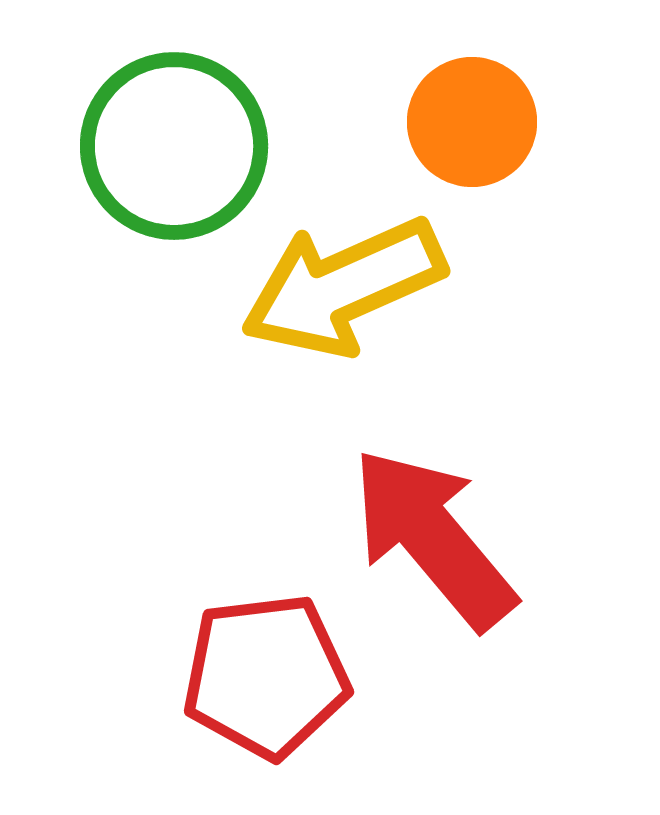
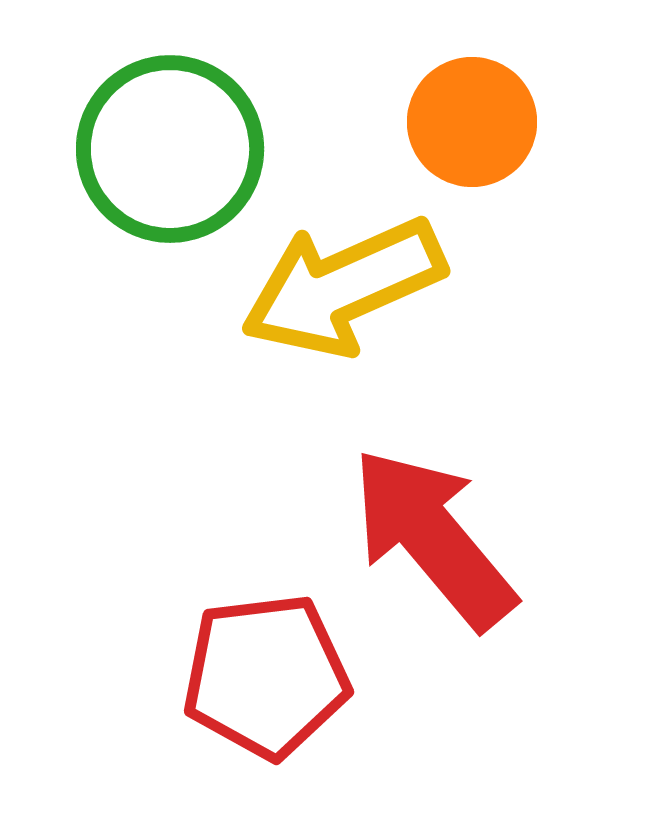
green circle: moved 4 px left, 3 px down
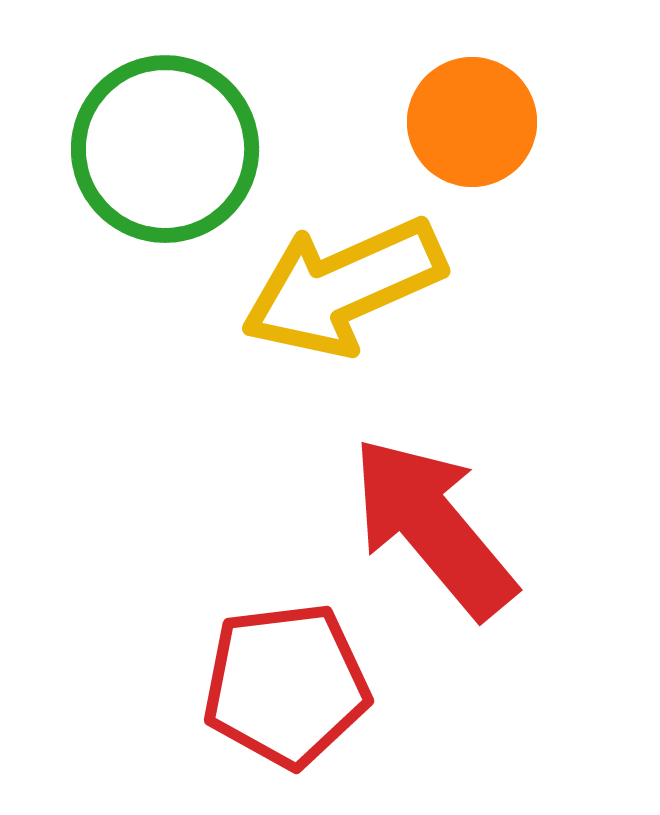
green circle: moved 5 px left
red arrow: moved 11 px up
red pentagon: moved 20 px right, 9 px down
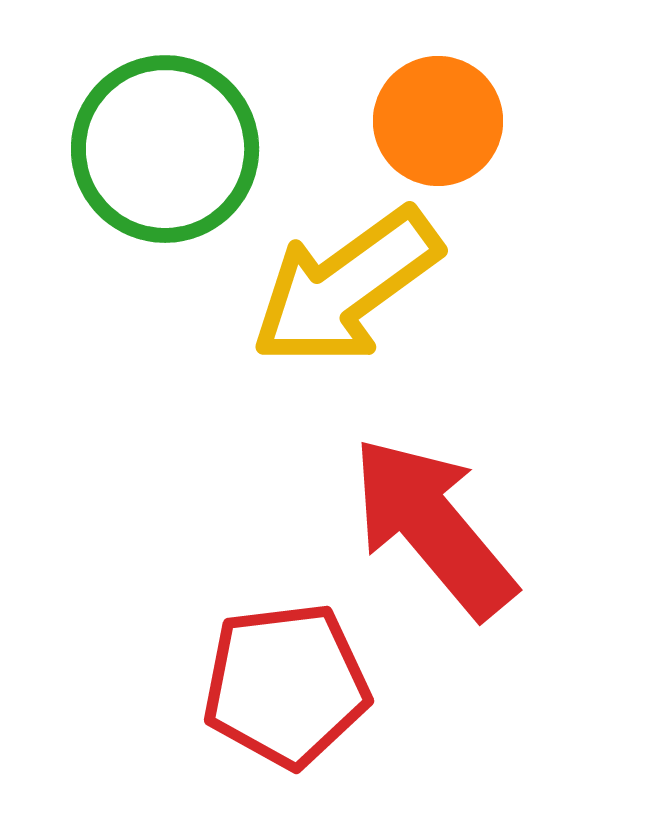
orange circle: moved 34 px left, 1 px up
yellow arrow: moved 3 px right; rotated 12 degrees counterclockwise
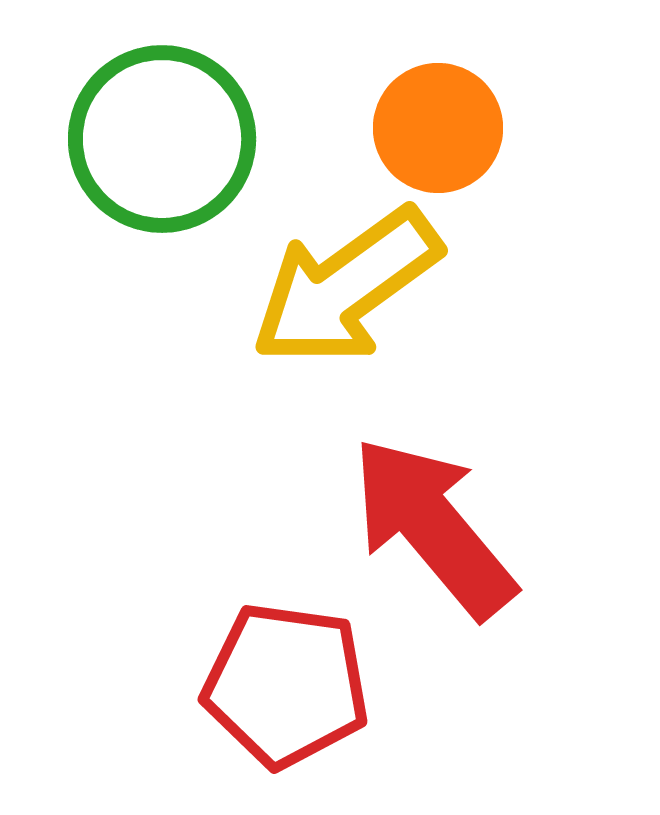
orange circle: moved 7 px down
green circle: moved 3 px left, 10 px up
red pentagon: rotated 15 degrees clockwise
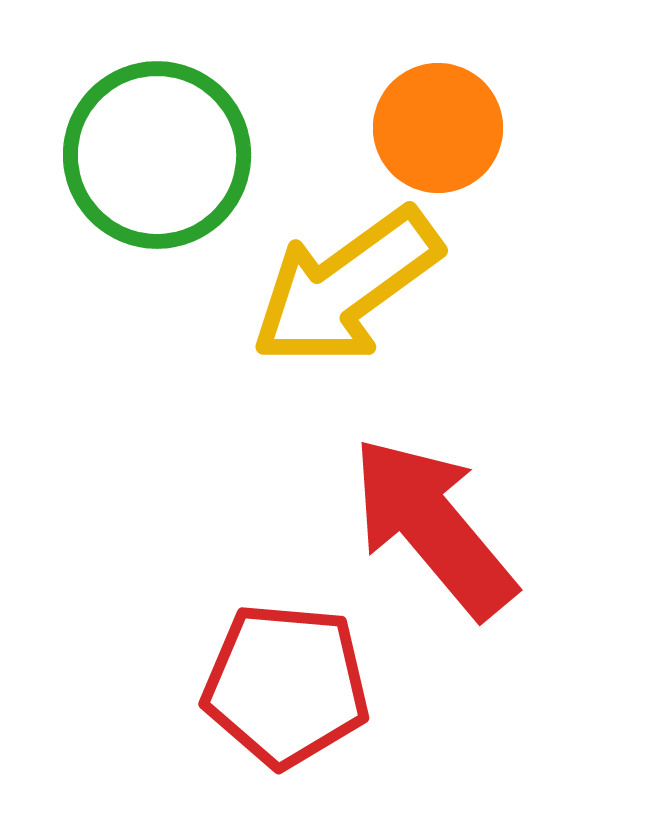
green circle: moved 5 px left, 16 px down
red pentagon: rotated 3 degrees counterclockwise
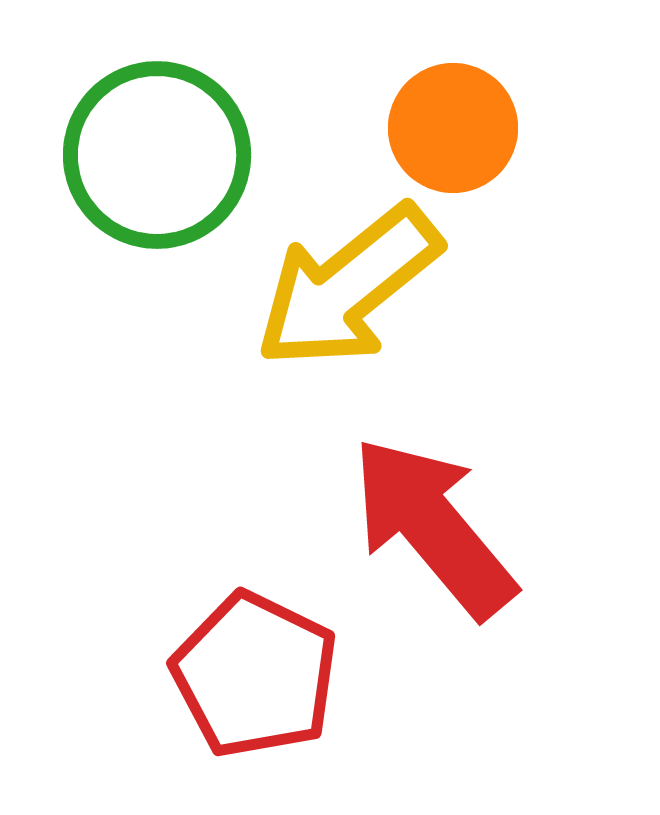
orange circle: moved 15 px right
yellow arrow: moved 2 px right; rotated 3 degrees counterclockwise
red pentagon: moved 31 px left, 10 px up; rotated 21 degrees clockwise
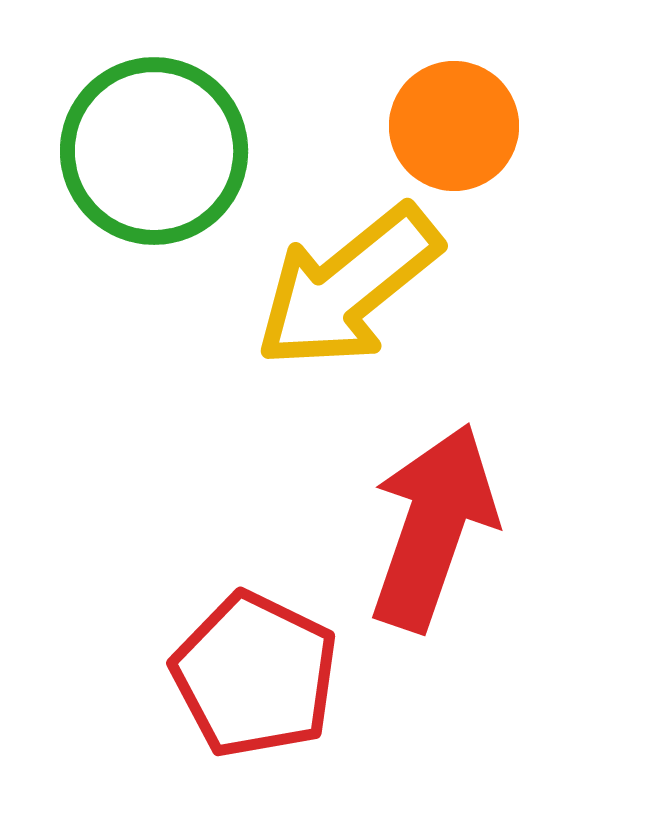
orange circle: moved 1 px right, 2 px up
green circle: moved 3 px left, 4 px up
red arrow: rotated 59 degrees clockwise
